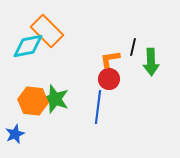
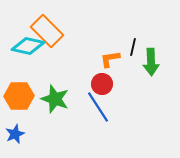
cyan diamond: rotated 24 degrees clockwise
red circle: moved 7 px left, 5 px down
orange hexagon: moved 14 px left, 5 px up; rotated 8 degrees counterclockwise
blue line: rotated 40 degrees counterclockwise
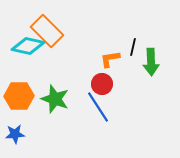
blue star: rotated 18 degrees clockwise
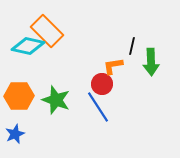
black line: moved 1 px left, 1 px up
orange L-shape: moved 3 px right, 7 px down
green star: moved 1 px right, 1 px down
blue star: rotated 18 degrees counterclockwise
